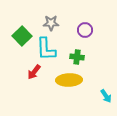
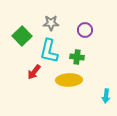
cyan L-shape: moved 3 px right, 2 px down; rotated 15 degrees clockwise
cyan arrow: rotated 40 degrees clockwise
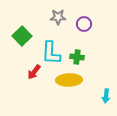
gray star: moved 7 px right, 6 px up
purple circle: moved 1 px left, 6 px up
cyan L-shape: moved 2 px right, 2 px down; rotated 10 degrees counterclockwise
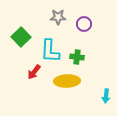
green square: moved 1 px left, 1 px down
cyan L-shape: moved 1 px left, 2 px up
yellow ellipse: moved 2 px left, 1 px down
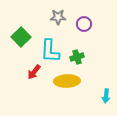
green cross: rotated 24 degrees counterclockwise
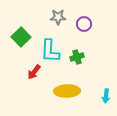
yellow ellipse: moved 10 px down
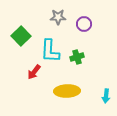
green square: moved 1 px up
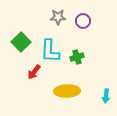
purple circle: moved 1 px left, 3 px up
green square: moved 6 px down
